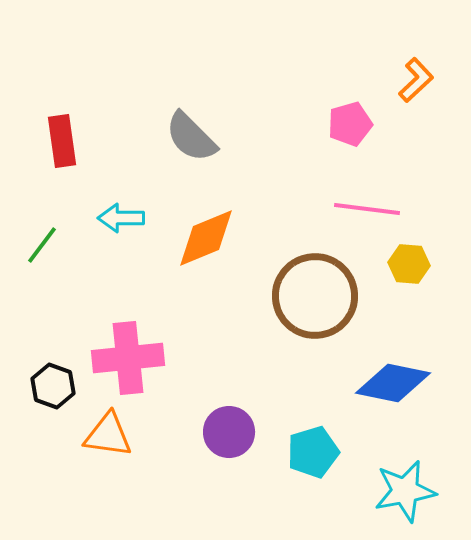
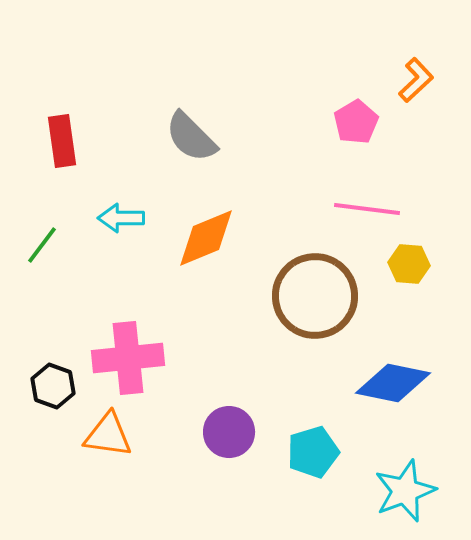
pink pentagon: moved 6 px right, 2 px up; rotated 15 degrees counterclockwise
cyan star: rotated 10 degrees counterclockwise
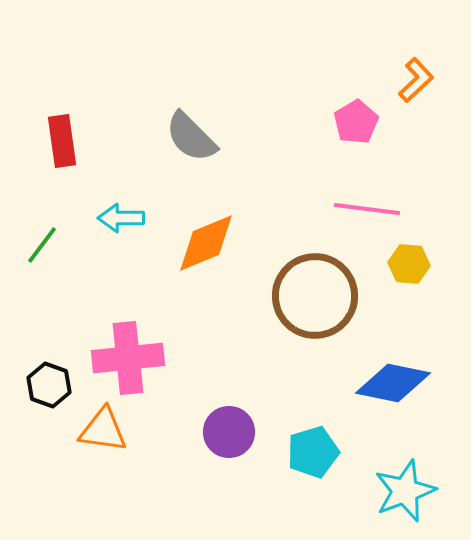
orange diamond: moved 5 px down
black hexagon: moved 4 px left, 1 px up
orange triangle: moved 5 px left, 5 px up
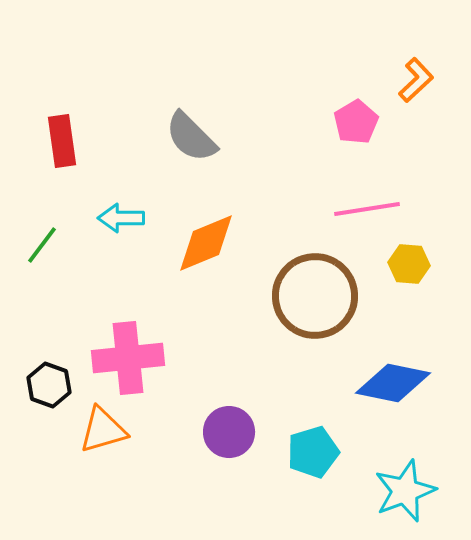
pink line: rotated 16 degrees counterclockwise
orange triangle: rotated 24 degrees counterclockwise
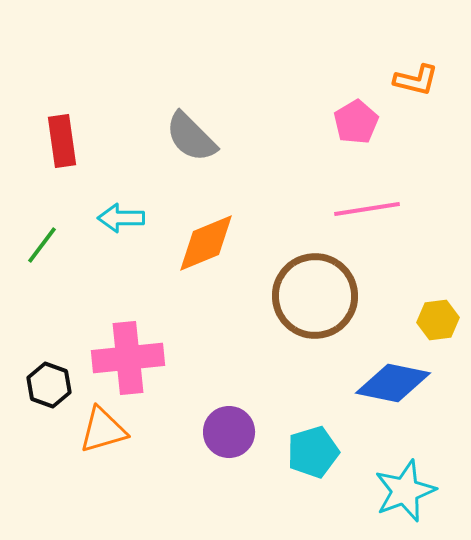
orange L-shape: rotated 57 degrees clockwise
yellow hexagon: moved 29 px right, 56 px down; rotated 12 degrees counterclockwise
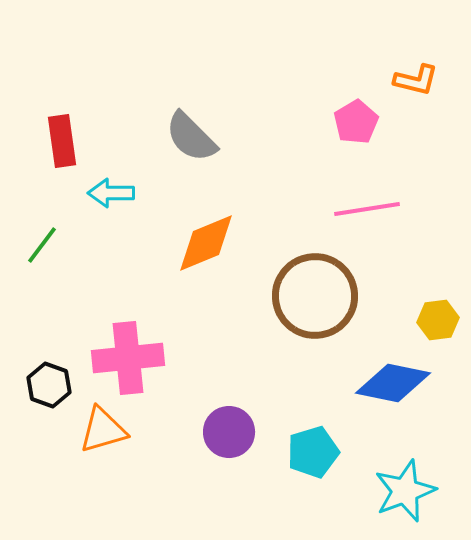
cyan arrow: moved 10 px left, 25 px up
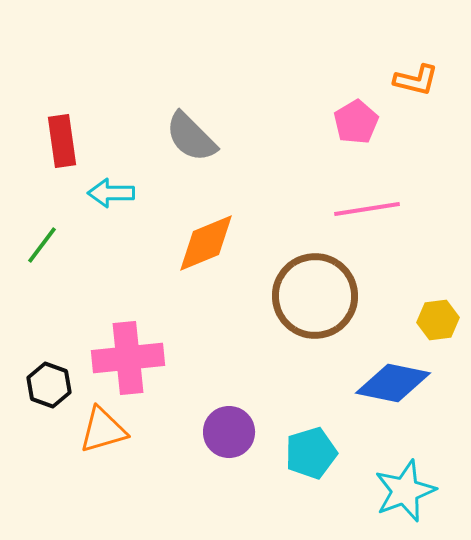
cyan pentagon: moved 2 px left, 1 px down
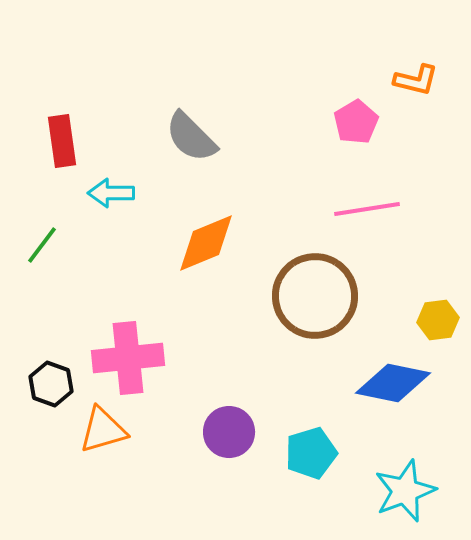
black hexagon: moved 2 px right, 1 px up
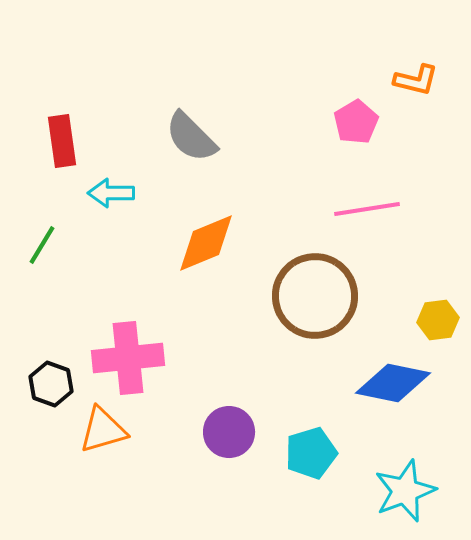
green line: rotated 6 degrees counterclockwise
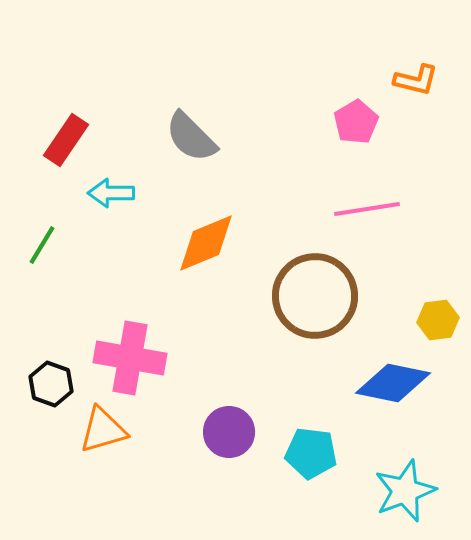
red rectangle: moved 4 px right, 1 px up; rotated 42 degrees clockwise
pink cross: moved 2 px right; rotated 16 degrees clockwise
cyan pentagon: rotated 24 degrees clockwise
